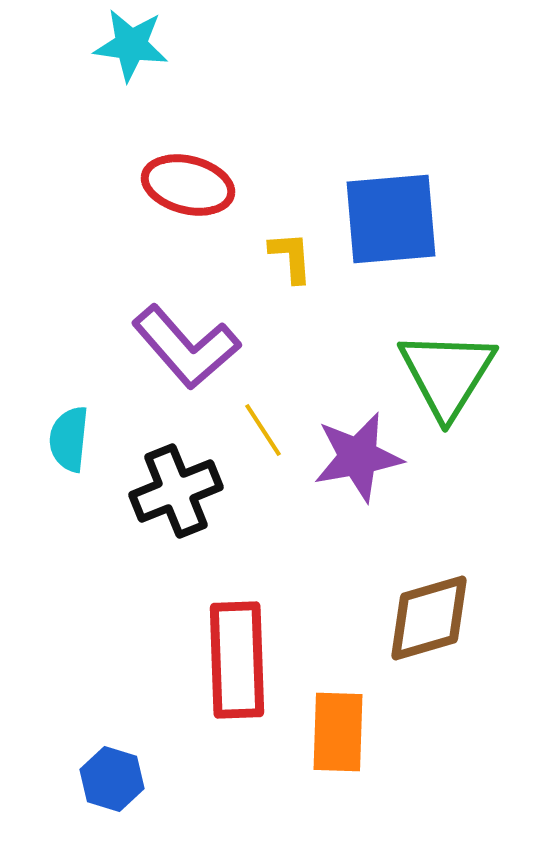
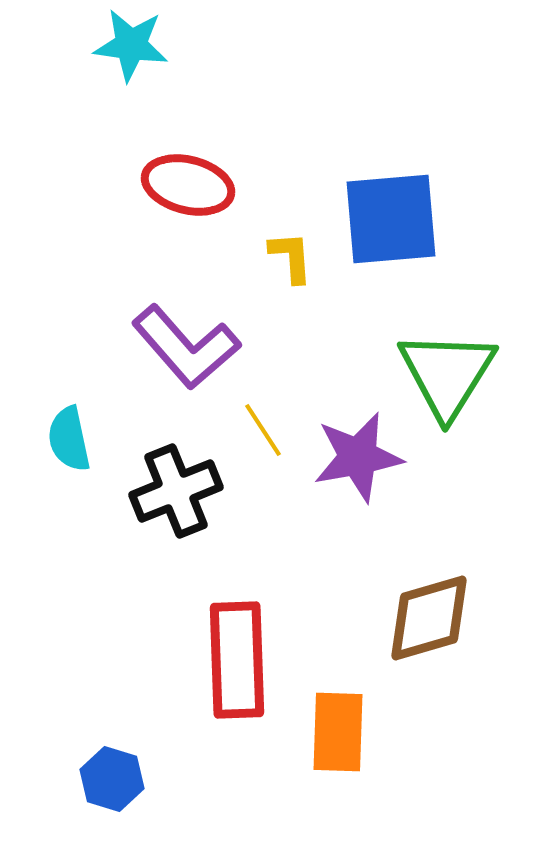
cyan semicircle: rotated 18 degrees counterclockwise
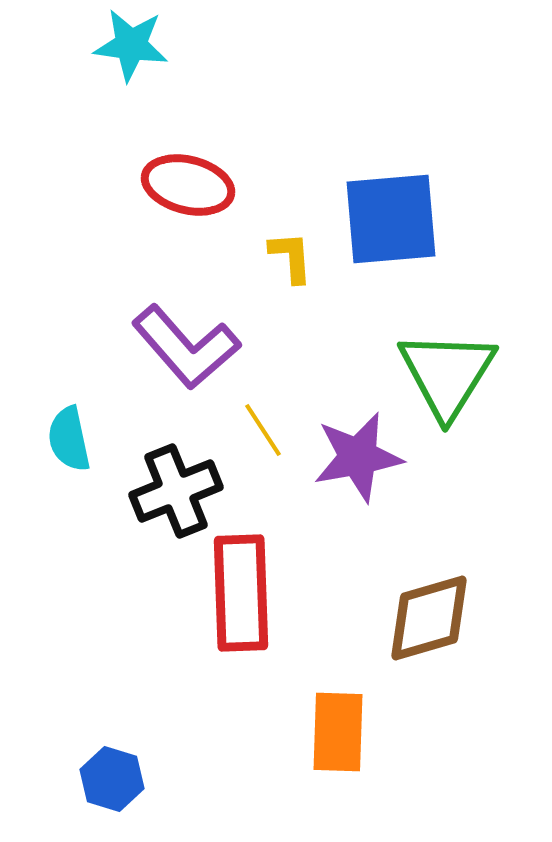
red rectangle: moved 4 px right, 67 px up
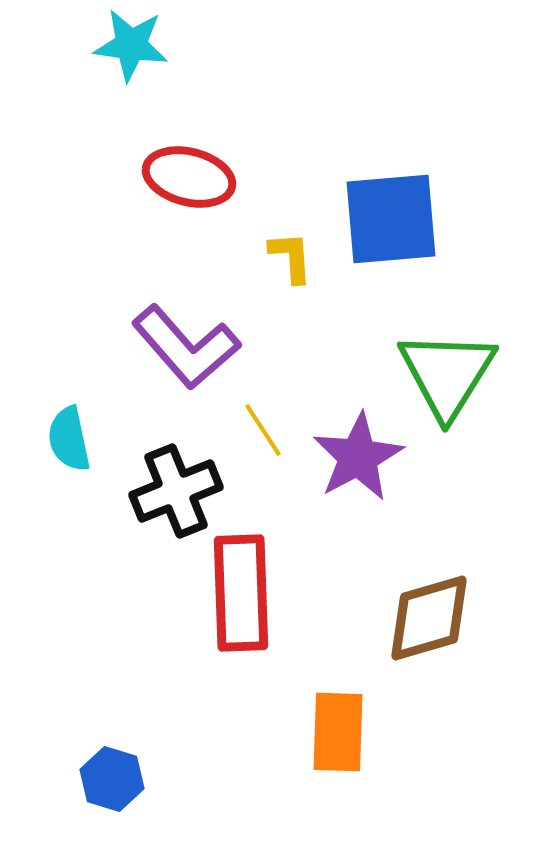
red ellipse: moved 1 px right, 8 px up
purple star: rotated 18 degrees counterclockwise
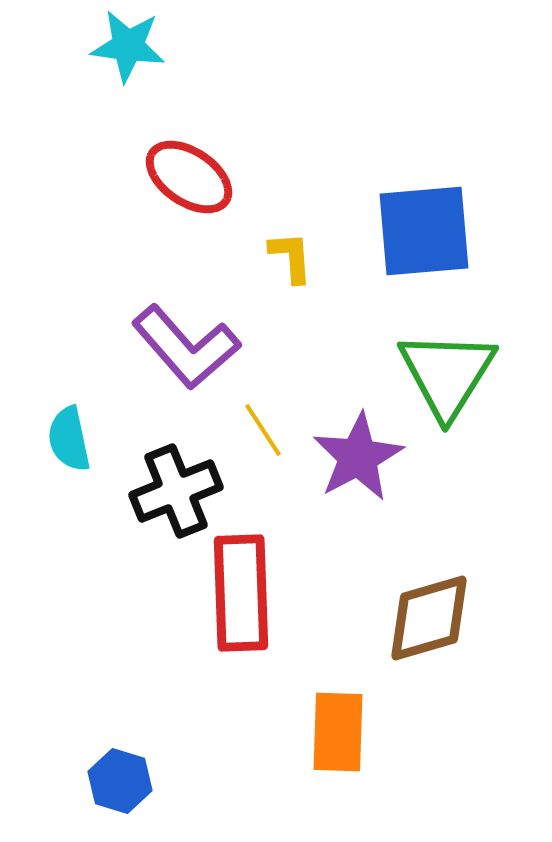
cyan star: moved 3 px left, 1 px down
red ellipse: rotated 20 degrees clockwise
blue square: moved 33 px right, 12 px down
blue hexagon: moved 8 px right, 2 px down
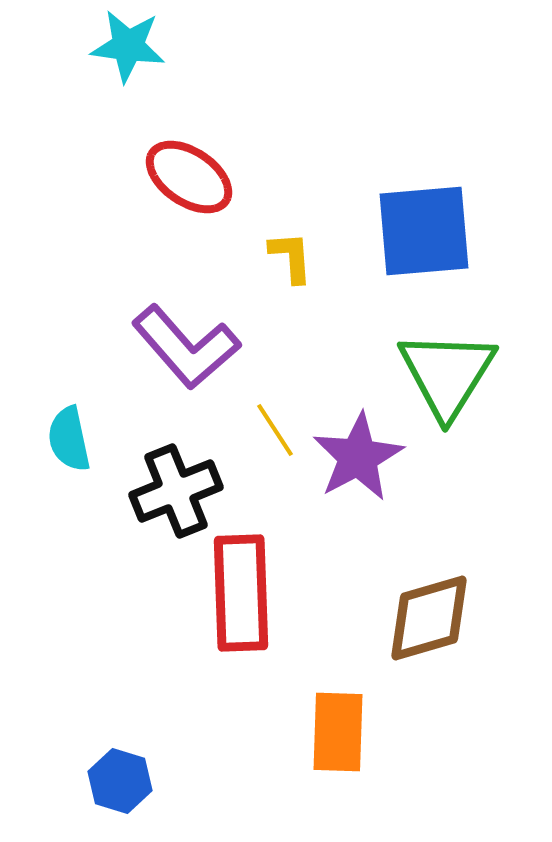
yellow line: moved 12 px right
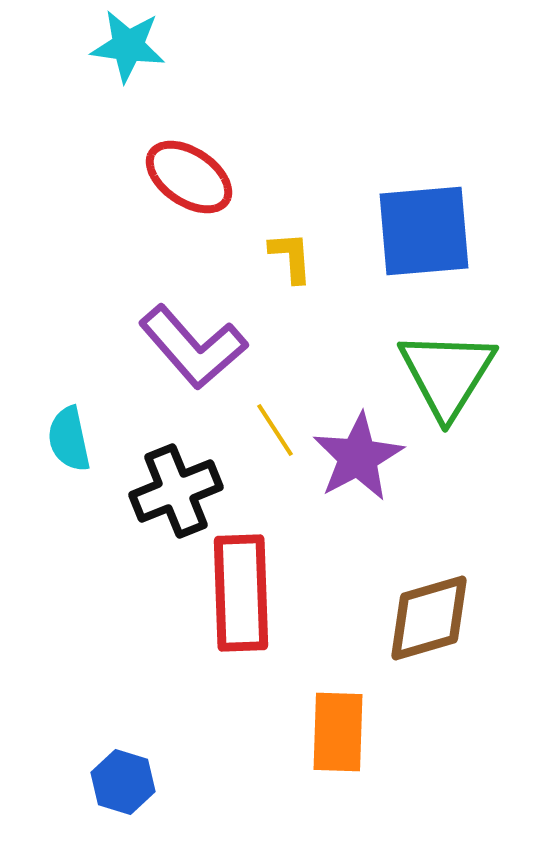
purple L-shape: moved 7 px right
blue hexagon: moved 3 px right, 1 px down
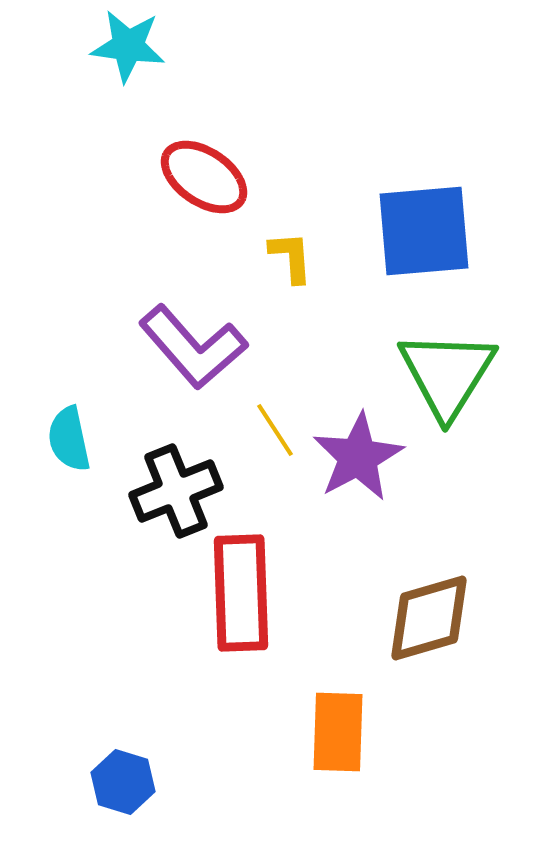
red ellipse: moved 15 px right
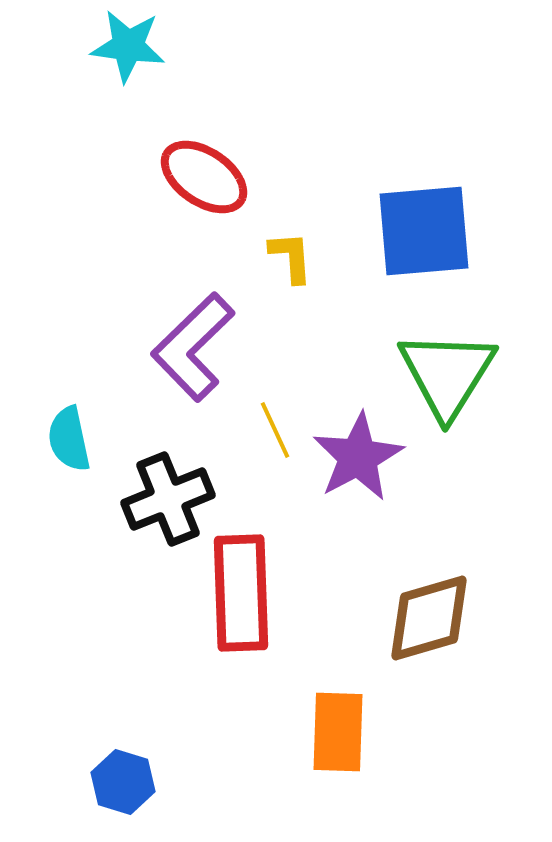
purple L-shape: rotated 87 degrees clockwise
yellow line: rotated 8 degrees clockwise
black cross: moved 8 px left, 8 px down
